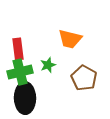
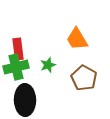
orange trapezoid: moved 7 px right; rotated 45 degrees clockwise
green cross: moved 4 px left, 5 px up
black ellipse: moved 2 px down
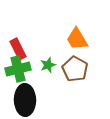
red rectangle: rotated 20 degrees counterclockwise
green cross: moved 2 px right, 2 px down
brown pentagon: moved 9 px left, 9 px up
